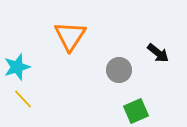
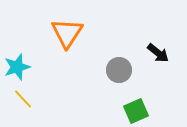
orange triangle: moved 3 px left, 3 px up
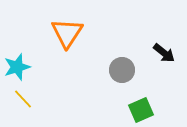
black arrow: moved 6 px right
gray circle: moved 3 px right
green square: moved 5 px right, 1 px up
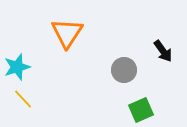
black arrow: moved 1 px left, 2 px up; rotated 15 degrees clockwise
gray circle: moved 2 px right
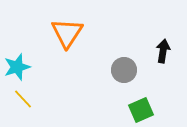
black arrow: rotated 135 degrees counterclockwise
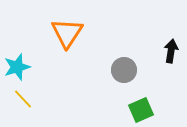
black arrow: moved 8 px right
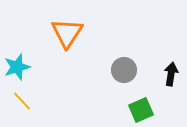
black arrow: moved 23 px down
yellow line: moved 1 px left, 2 px down
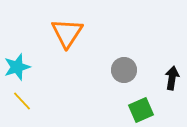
black arrow: moved 1 px right, 4 px down
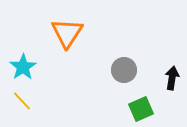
cyan star: moved 6 px right; rotated 16 degrees counterclockwise
green square: moved 1 px up
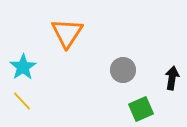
gray circle: moved 1 px left
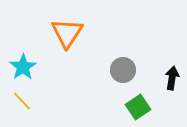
green square: moved 3 px left, 2 px up; rotated 10 degrees counterclockwise
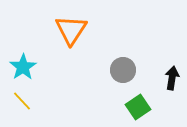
orange triangle: moved 4 px right, 3 px up
